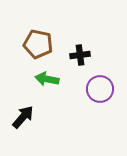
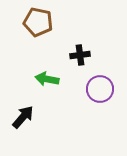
brown pentagon: moved 22 px up
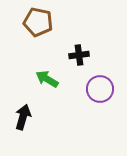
black cross: moved 1 px left
green arrow: rotated 20 degrees clockwise
black arrow: rotated 25 degrees counterclockwise
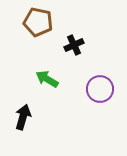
black cross: moved 5 px left, 10 px up; rotated 18 degrees counterclockwise
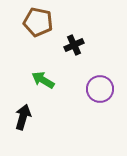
green arrow: moved 4 px left, 1 px down
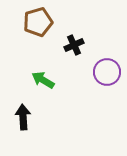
brown pentagon: rotated 28 degrees counterclockwise
purple circle: moved 7 px right, 17 px up
black arrow: rotated 20 degrees counterclockwise
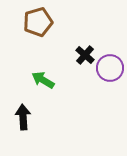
black cross: moved 11 px right, 10 px down; rotated 24 degrees counterclockwise
purple circle: moved 3 px right, 4 px up
